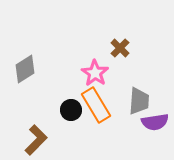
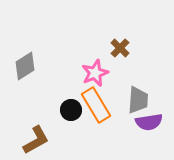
gray diamond: moved 3 px up
pink star: rotated 16 degrees clockwise
gray trapezoid: moved 1 px left, 1 px up
purple semicircle: moved 6 px left
brown L-shape: rotated 16 degrees clockwise
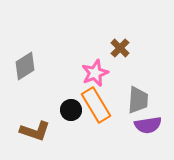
purple semicircle: moved 1 px left, 3 px down
brown L-shape: moved 1 px left, 9 px up; rotated 48 degrees clockwise
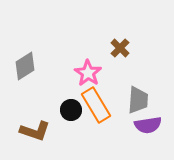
pink star: moved 7 px left; rotated 16 degrees counterclockwise
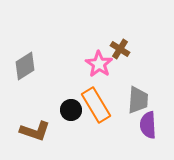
brown cross: moved 1 px down; rotated 12 degrees counterclockwise
pink star: moved 11 px right, 9 px up
purple semicircle: rotated 96 degrees clockwise
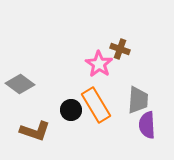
brown cross: rotated 12 degrees counterclockwise
gray diamond: moved 5 px left, 18 px down; rotated 68 degrees clockwise
purple semicircle: moved 1 px left
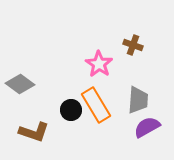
brown cross: moved 13 px right, 4 px up
purple semicircle: moved 2 px down; rotated 64 degrees clockwise
brown L-shape: moved 1 px left, 1 px down
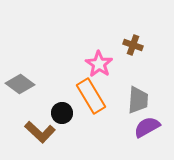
orange rectangle: moved 5 px left, 9 px up
black circle: moved 9 px left, 3 px down
brown L-shape: moved 6 px right; rotated 24 degrees clockwise
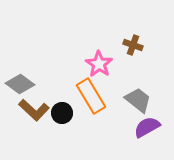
gray trapezoid: rotated 56 degrees counterclockwise
brown L-shape: moved 6 px left, 22 px up
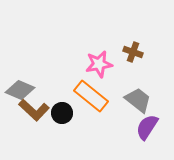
brown cross: moved 7 px down
pink star: rotated 28 degrees clockwise
gray diamond: moved 6 px down; rotated 12 degrees counterclockwise
orange rectangle: rotated 20 degrees counterclockwise
purple semicircle: rotated 28 degrees counterclockwise
